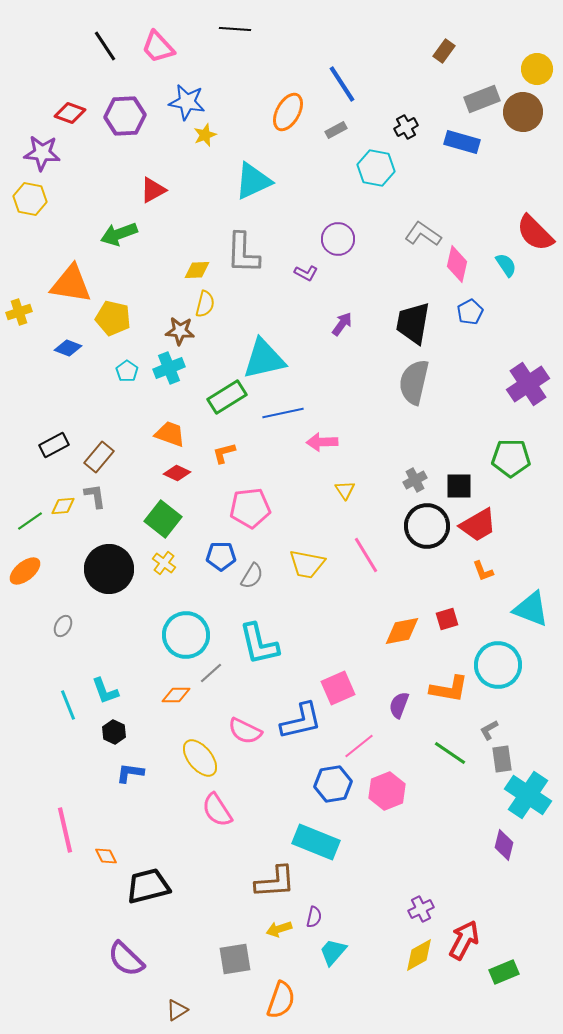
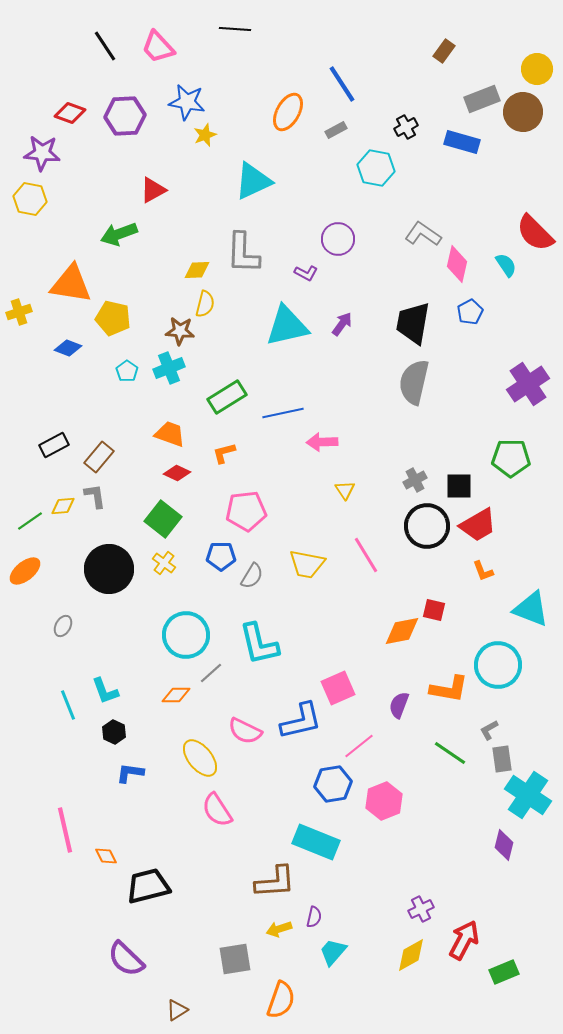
cyan triangle at (264, 359): moved 23 px right, 33 px up
pink pentagon at (250, 508): moved 4 px left, 3 px down
red square at (447, 619): moved 13 px left, 9 px up; rotated 30 degrees clockwise
pink hexagon at (387, 791): moved 3 px left, 10 px down
yellow diamond at (419, 955): moved 8 px left
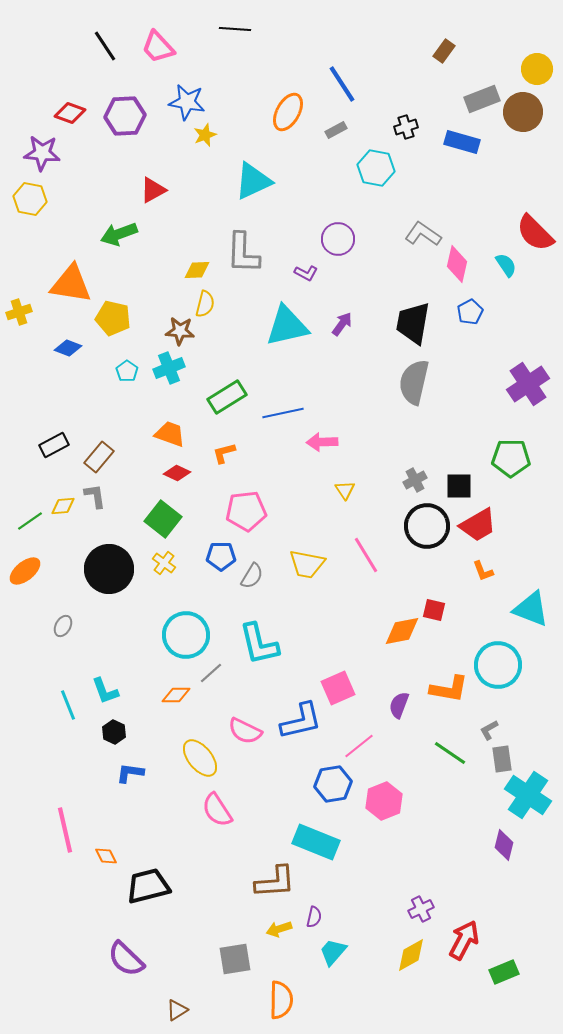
black cross at (406, 127): rotated 10 degrees clockwise
orange semicircle at (281, 1000): rotated 18 degrees counterclockwise
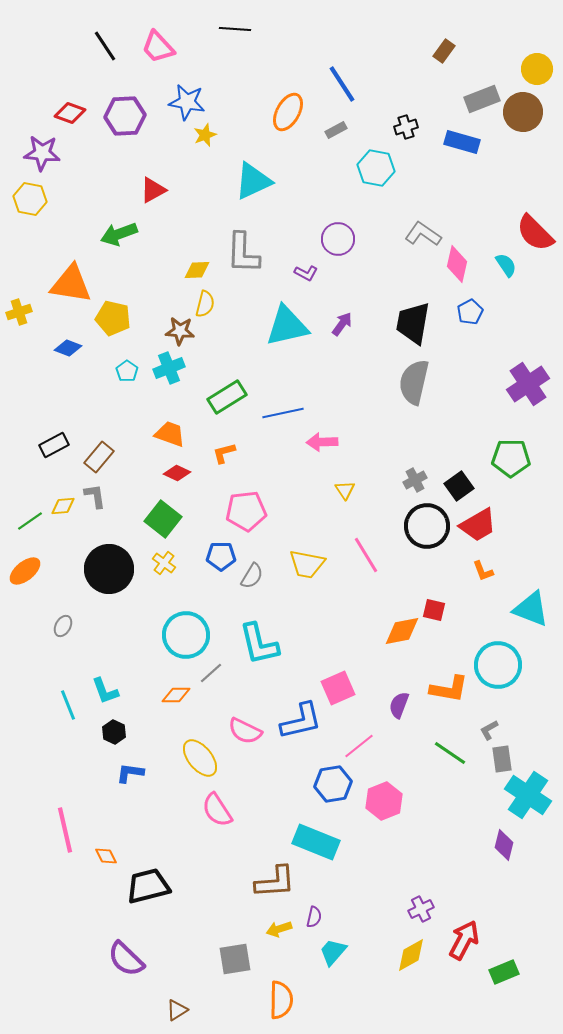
black square at (459, 486): rotated 36 degrees counterclockwise
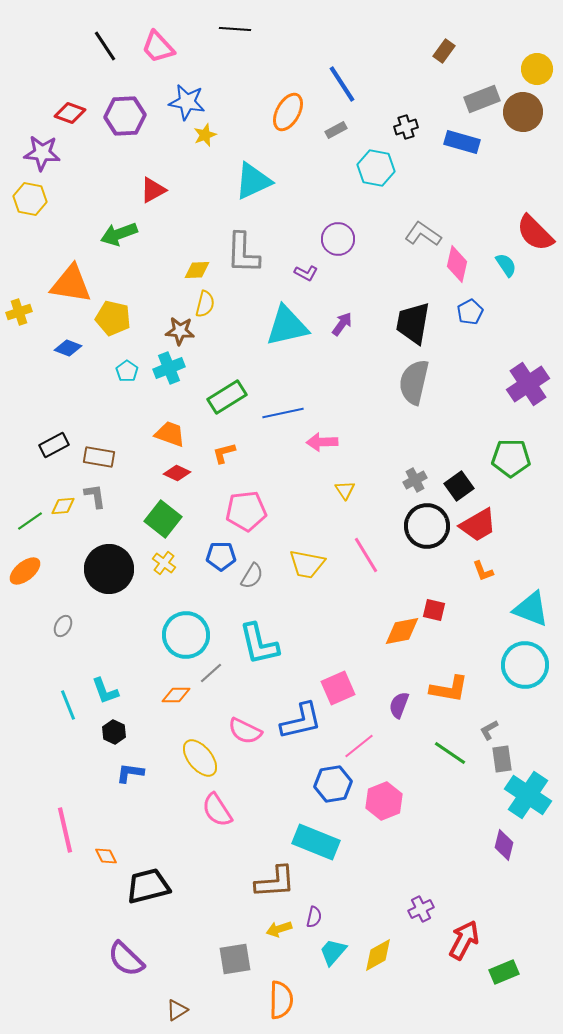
brown rectangle at (99, 457): rotated 60 degrees clockwise
cyan circle at (498, 665): moved 27 px right
yellow diamond at (411, 955): moved 33 px left
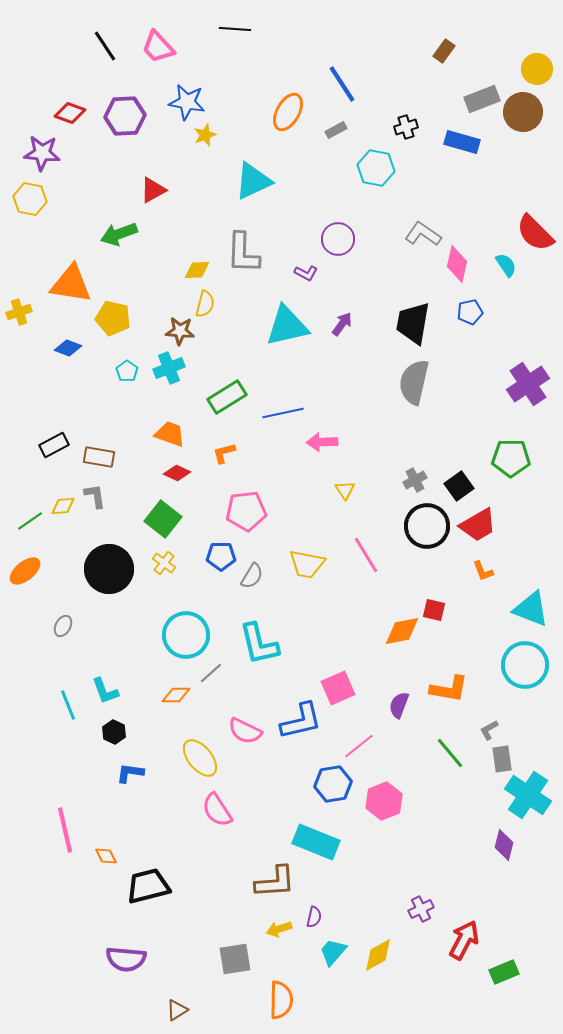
blue pentagon at (470, 312): rotated 15 degrees clockwise
green line at (450, 753): rotated 16 degrees clockwise
purple semicircle at (126, 959): rotated 39 degrees counterclockwise
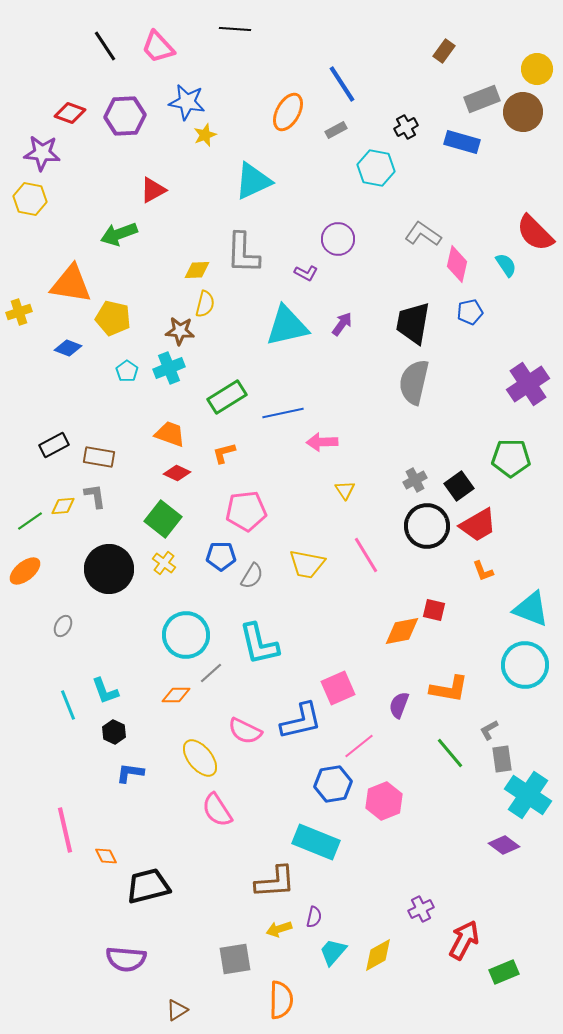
black cross at (406, 127): rotated 10 degrees counterclockwise
purple diamond at (504, 845): rotated 68 degrees counterclockwise
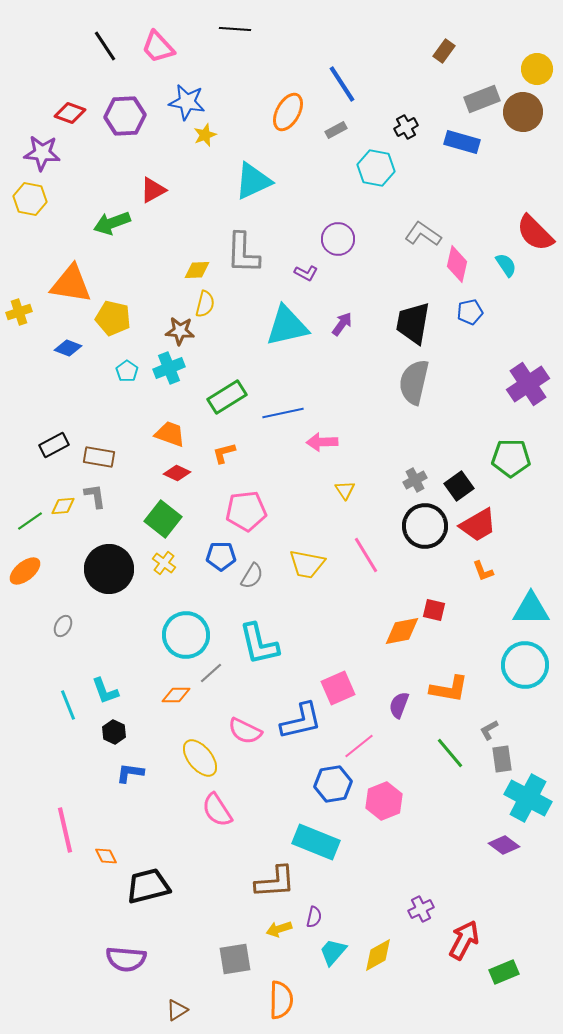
green arrow at (119, 234): moved 7 px left, 11 px up
black circle at (427, 526): moved 2 px left
cyan triangle at (531, 609): rotated 21 degrees counterclockwise
cyan cross at (528, 795): moved 3 px down; rotated 6 degrees counterclockwise
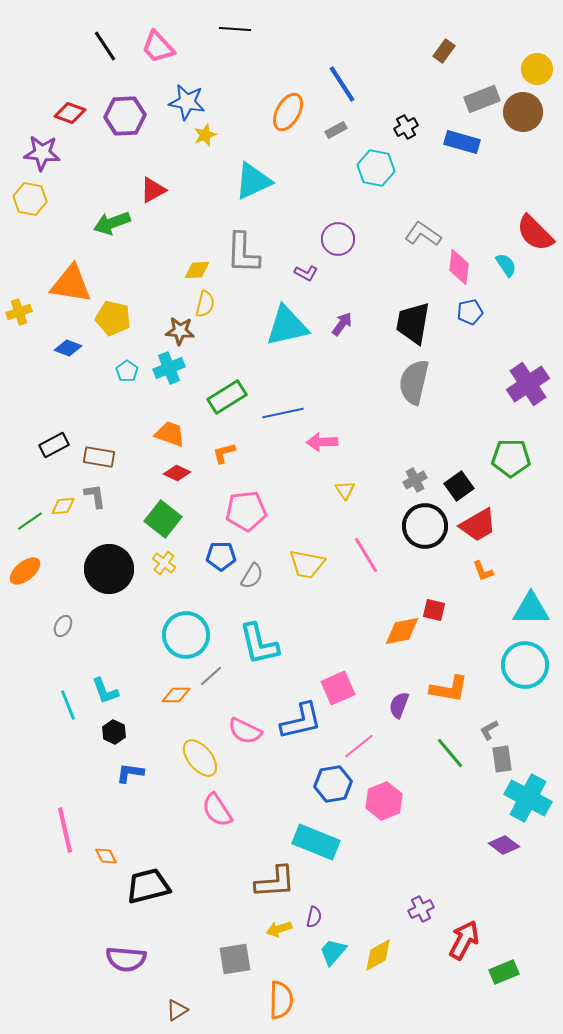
pink diamond at (457, 264): moved 2 px right, 3 px down; rotated 6 degrees counterclockwise
gray line at (211, 673): moved 3 px down
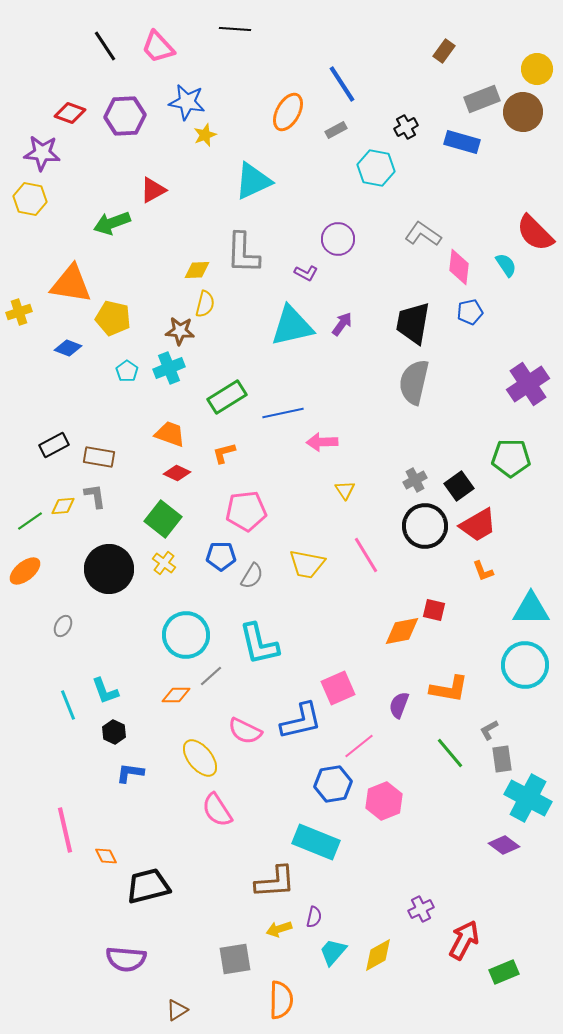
cyan triangle at (287, 326): moved 5 px right
